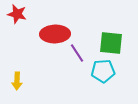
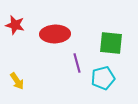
red star: moved 2 px left, 11 px down
purple line: moved 10 px down; rotated 18 degrees clockwise
cyan pentagon: moved 7 px down; rotated 10 degrees counterclockwise
yellow arrow: rotated 36 degrees counterclockwise
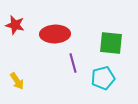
purple line: moved 4 px left
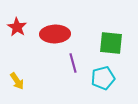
red star: moved 2 px right, 2 px down; rotated 18 degrees clockwise
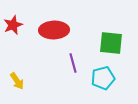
red star: moved 4 px left, 2 px up; rotated 18 degrees clockwise
red ellipse: moved 1 px left, 4 px up
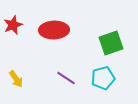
green square: rotated 25 degrees counterclockwise
purple line: moved 7 px left, 15 px down; rotated 42 degrees counterclockwise
yellow arrow: moved 1 px left, 2 px up
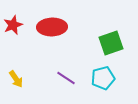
red ellipse: moved 2 px left, 3 px up
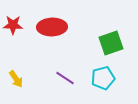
red star: rotated 24 degrees clockwise
purple line: moved 1 px left
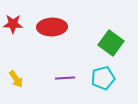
red star: moved 1 px up
green square: rotated 35 degrees counterclockwise
purple line: rotated 36 degrees counterclockwise
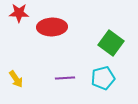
red star: moved 6 px right, 11 px up
